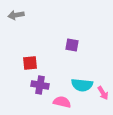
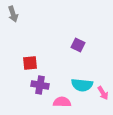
gray arrow: moved 3 px left, 1 px up; rotated 98 degrees counterclockwise
purple square: moved 6 px right; rotated 16 degrees clockwise
pink semicircle: rotated 12 degrees counterclockwise
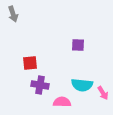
purple square: rotated 24 degrees counterclockwise
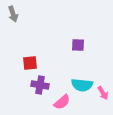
pink semicircle: rotated 138 degrees clockwise
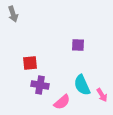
cyan semicircle: rotated 60 degrees clockwise
pink arrow: moved 1 px left, 2 px down
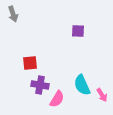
purple square: moved 14 px up
pink semicircle: moved 5 px left, 3 px up; rotated 18 degrees counterclockwise
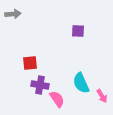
gray arrow: rotated 77 degrees counterclockwise
cyan semicircle: moved 1 px left, 2 px up
pink arrow: moved 1 px down
pink semicircle: rotated 66 degrees counterclockwise
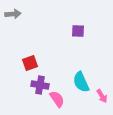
red square: rotated 14 degrees counterclockwise
cyan semicircle: moved 1 px up
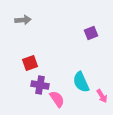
gray arrow: moved 10 px right, 6 px down
purple square: moved 13 px right, 2 px down; rotated 24 degrees counterclockwise
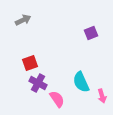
gray arrow: rotated 21 degrees counterclockwise
purple cross: moved 2 px left, 2 px up; rotated 18 degrees clockwise
pink arrow: rotated 16 degrees clockwise
